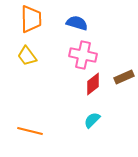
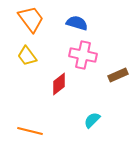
orange trapezoid: rotated 36 degrees counterclockwise
brown rectangle: moved 6 px left, 2 px up
red diamond: moved 34 px left
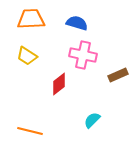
orange trapezoid: rotated 56 degrees counterclockwise
yellow trapezoid: rotated 20 degrees counterclockwise
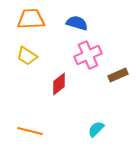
pink cross: moved 5 px right; rotated 36 degrees counterclockwise
cyan semicircle: moved 4 px right, 9 px down
